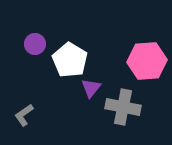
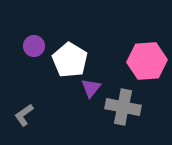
purple circle: moved 1 px left, 2 px down
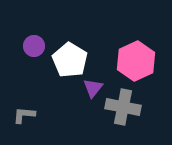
pink hexagon: moved 11 px left; rotated 21 degrees counterclockwise
purple triangle: moved 2 px right
gray L-shape: rotated 40 degrees clockwise
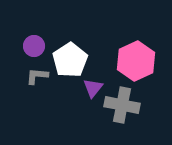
white pentagon: rotated 8 degrees clockwise
gray cross: moved 1 px left, 2 px up
gray L-shape: moved 13 px right, 39 px up
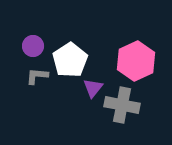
purple circle: moved 1 px left
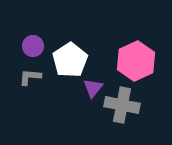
gray L-shape: moved 7 px left, 1 px down
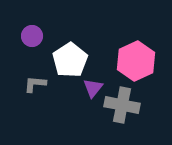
purple circle: moved 1 px left, 10 px up
gray L-shape: moved 5 px right, 7 px down
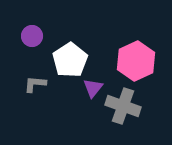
gray cross: moved 1 px right, 1 px down; rotated 8 degrees clockwise
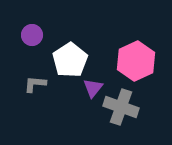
purple circle: moved 1 px up
gray cross: moved 2 px left, 1 px down
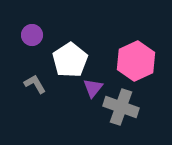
gray L-shape: rotated 55 degrees clockwise
